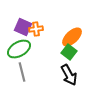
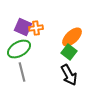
orange cross: moved 1 px up
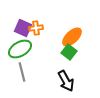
purple square: moved 1 px down
green ellipse: moved 1 px right
black arrow: moved 3 px left, 6 px down
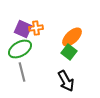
purple square: moved 1 px down
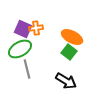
orange ellipse: rotated 70 degrees clockwise
gray line: moved 5 px right, 3 px up
black arrow: rotated 30 degrees counterclockwise
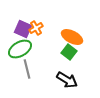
orange cross: rotated 24 degrees counterclockwise
black arrow: moved 1 px right, 1 px up
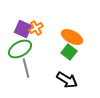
gray line: moved 1 px left, 1 px up
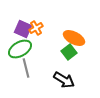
orange ellipse: moved 2 px right, 1 px down
green square: rotated 14 degrees clockwise
black arrow: moved 3 px left
